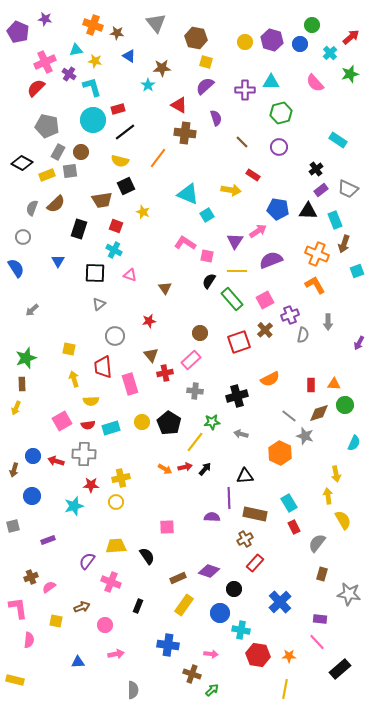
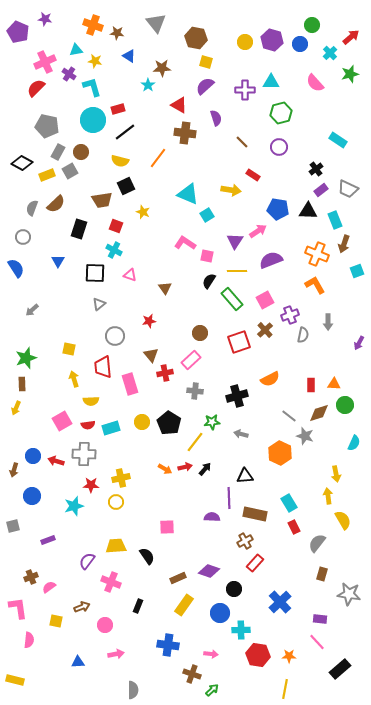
gray square at (70, 171): rotated 21 degrees counterclockwise
brown cross at (245, 539): moved 2 px down
cyan cross at (241, 630): rotated 12 degrees counterclockwise
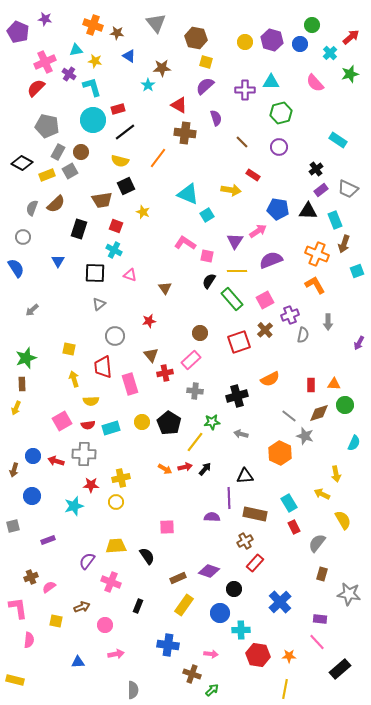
yellow arrow at (328, 496): moved 6 px left, 2 px up; rotated 56 degrees counterclockwise
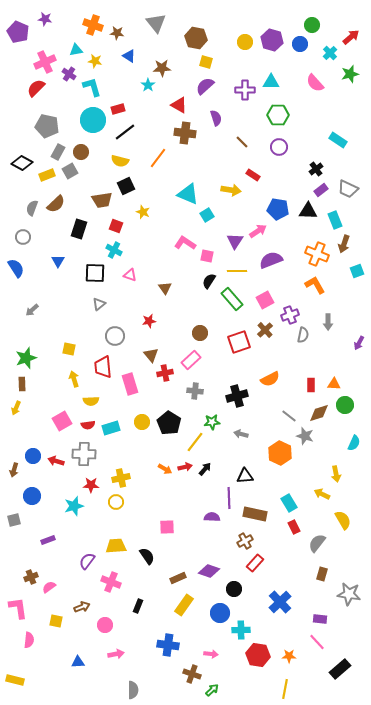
green hexagon at (281, 113): moved 3 px left, 2 px down; rotated 15 degrees clockwise
gray square at (13, 526): moved 1 px right, 6 px up
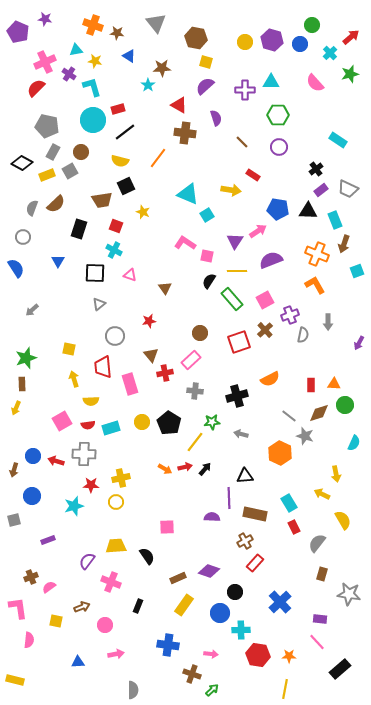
gray rectangle at (58, 152): moved 5 px left
black circle at (234, 589): moved 1 px right, 3 px down
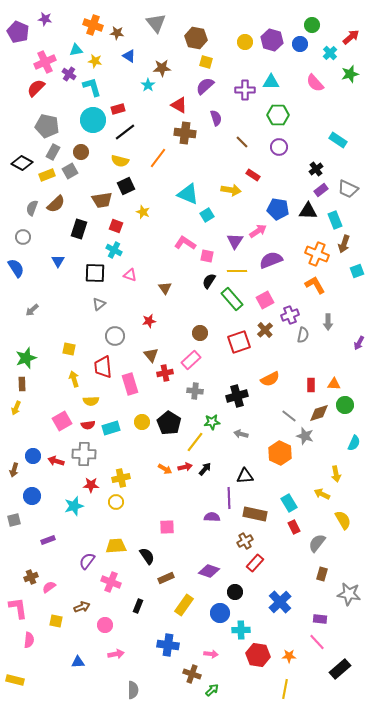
brown rectangle at (178, 578): moved 12 px left
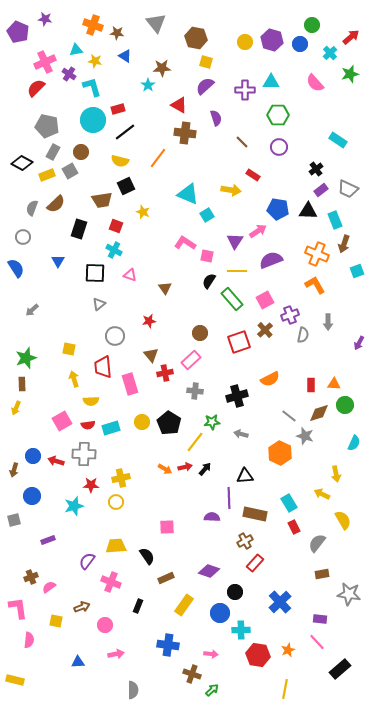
blue triangle at (129, 56): moved 4 px left
brown rectangle at (322, 574): rotated 64 degrees clockwise
orange star at (289, 656): moved 1 px left, 6 px up; rotated 24 degrees counterclockwise
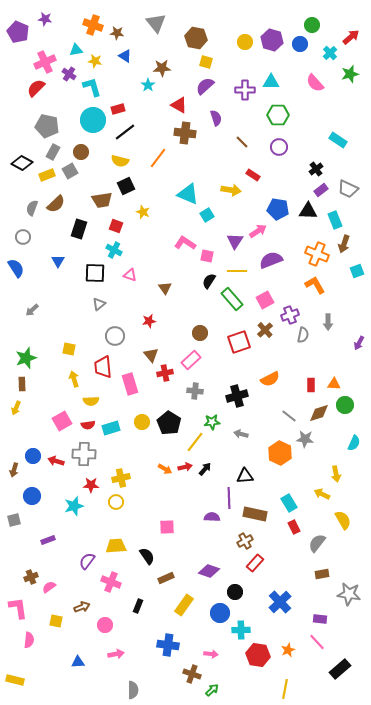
gray star at (305, 436): moved 3 px down; rotated 12 degrees counterclockwise
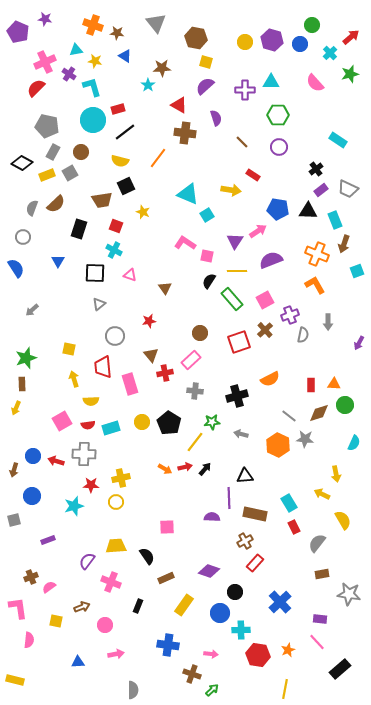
gray square at (70, 171): moved 2 px down
orange hexagon at (280, 453): moved 2 px left, 8 px up
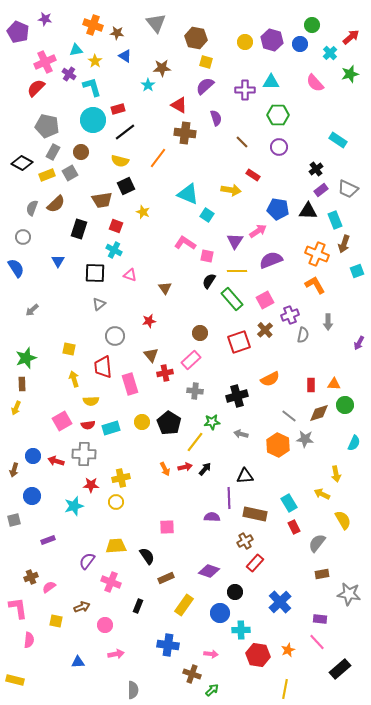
yellow star at (95, 61): rotated 24 degrees clockwise
cyan square at (207, 215): rotated 24 degrees counterclockwise
orange arrow at (165, 469): rotated 32 degrees clockwise
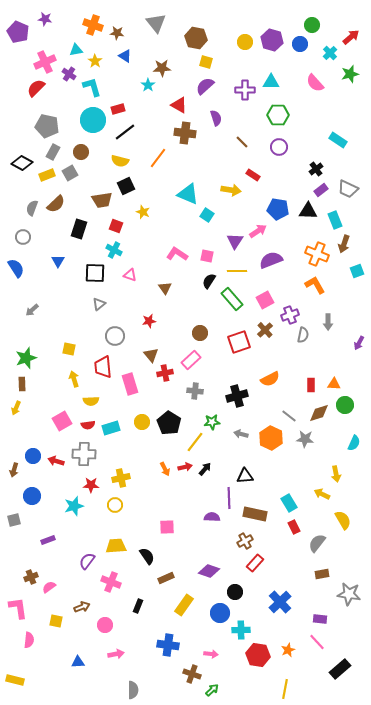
pink L-shape at (185, 243): moved 8 px left, 11 px down
orange hexagon at (278, 445): moved 7 px left, 7 px up
yellow circle at (116, 502): moved 1 px left, 3 px down
